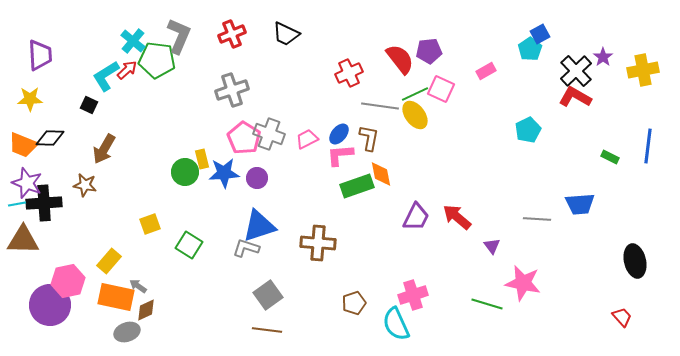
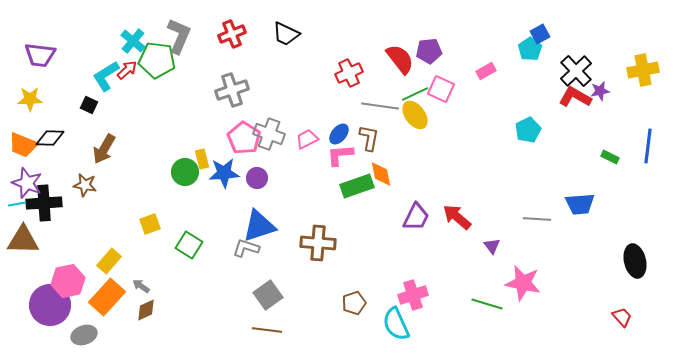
purple trapezoid at (40, 55): rotated 100 degrees clockwise
purple star at (603, 57): moved 3 px left, 34 px down; rotated 24 degrees clockwise
gray arrow at (138, 286): moved 3 px right
orange rectangle at (116, 297): moved 9 px left; rotated 60 degrees counterclockwise
gray ellipse at (127, 332): moved 43 px left, 3 px down
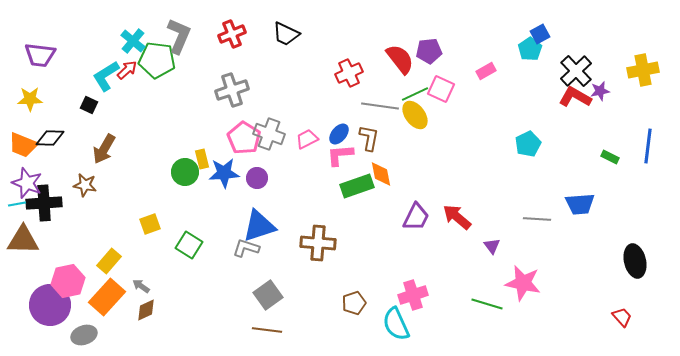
cyan pentagon at (528, 130): moved 14 px down
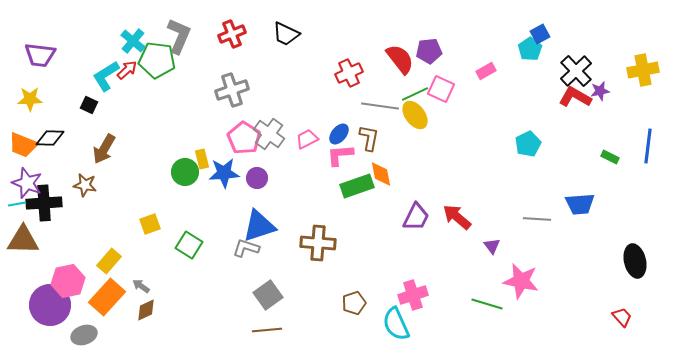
gray cross at (269, 134): rotated 16 degrees clockwise
pink star at (523, 283): moved 2 px left, 2 px up
brown line at (267, 330): rotated 12 degrees counterclockwise
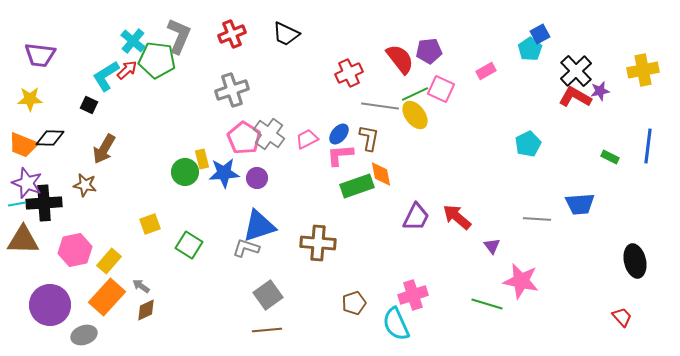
pink hexagon at (68, 281): moved 7 px right, 31 px up
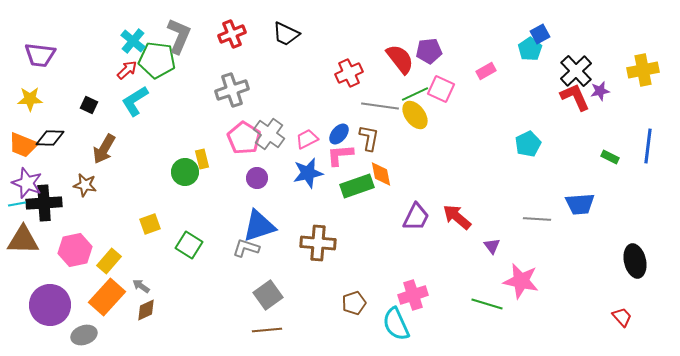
cyan L-shape at (106, 76): moved 29 px right, 25 px down
red L-shape at (575, 97): rotated 36 degrees clockwise
blue star at (224, 173): moved 84 px right; rotated 8 degrees counterclockwise
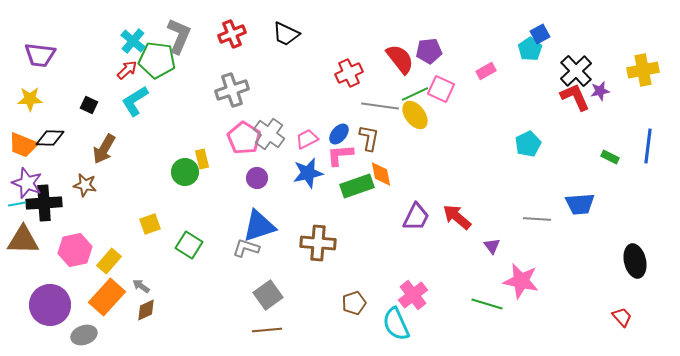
pink cross at (413, 295): rotated 20 degrees counterclockwise
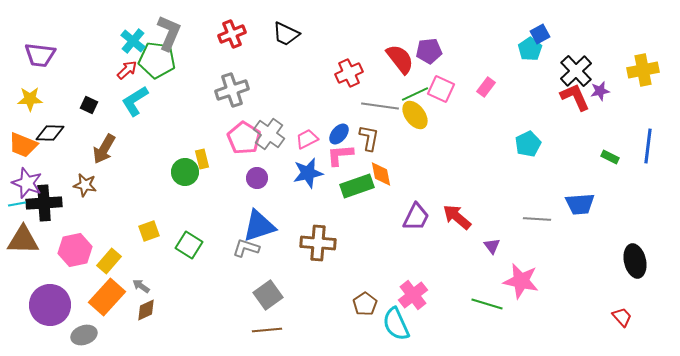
gray L-shape at (179, 36): moved 10 px left, 3 px up
pink rectangle at (486, 71): moved 16 px down; rotated 24 degrees counterclockwise
black diamond at (50, 138): moved 5 px up
yellow square at (150, 224): moved 1 px left, 7 px down
brown pentagon at (354, 303): moved 11 px right, 1 px down; rotated 15 degrees counterclockwise
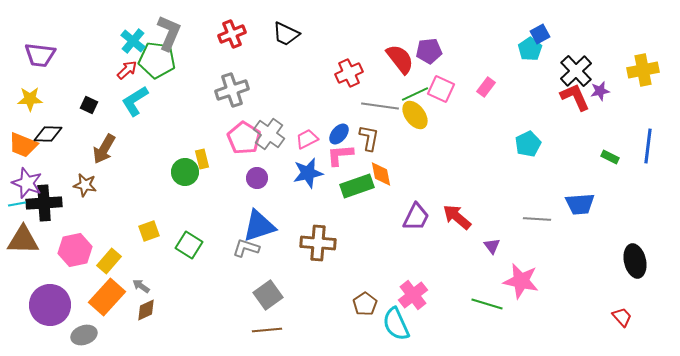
black diamond at (50, 133): moved 2 px left, 1 px down
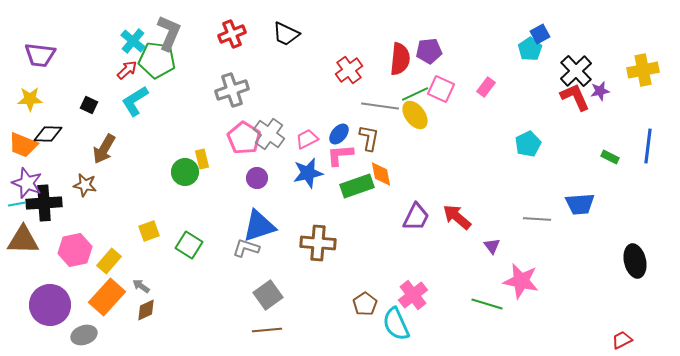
red semicircle at (400, 59): rotated 44 degrees clockwise
red cross at (349, 73): moved 3 px up; rotated 12 degrees counterclockwise
red trapezoid at (622, 317): moved 23 px down; rotated 75 degrees counterclockwise
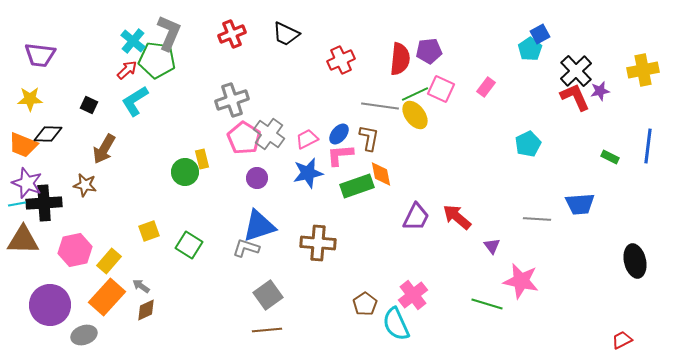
red cross at (349, 70): moved 8 px left, 10 px up; rotated 12 degrees clockwise
gray cross at (232, 90): moved 10 px down
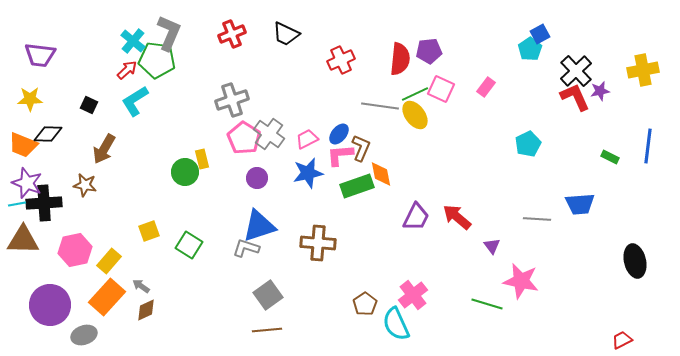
brown L-shape at (369, 138): moved 8 px left, 10 px down; rotated 12 degrees clockwise
